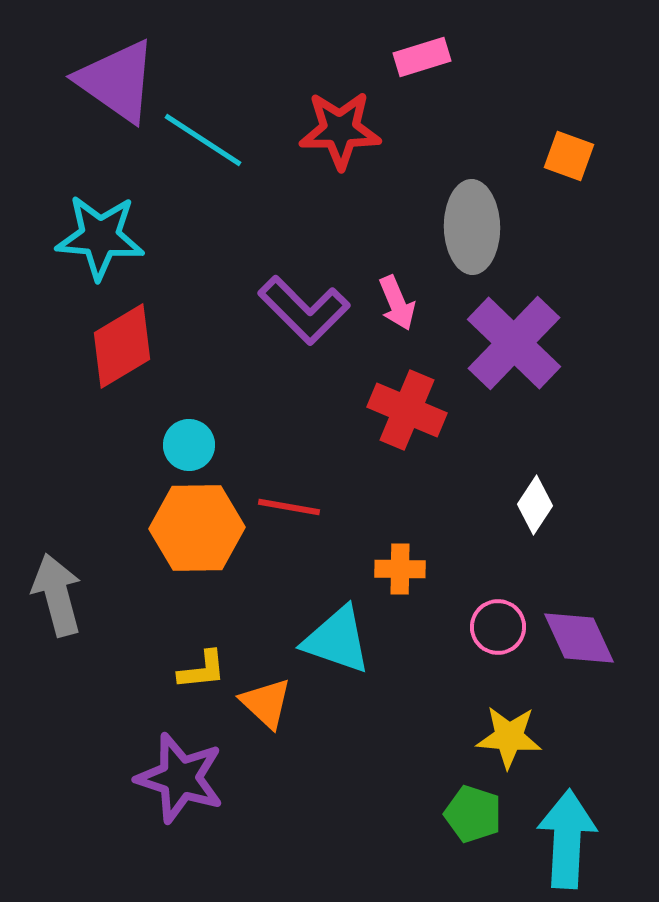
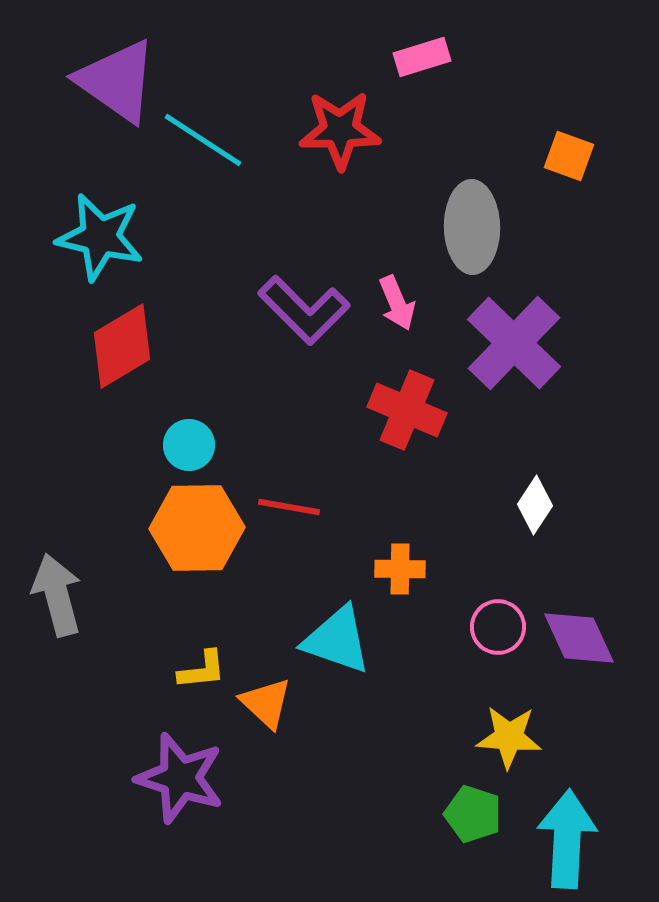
cyan star: rotated 8 degrees clockwise
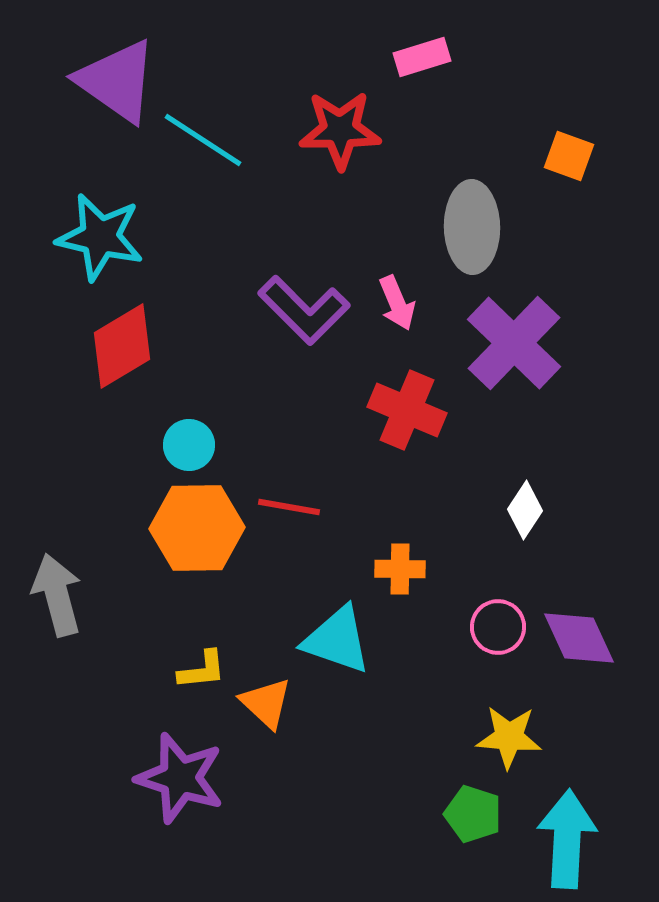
white diamond: moved 10 px left, 5 px down
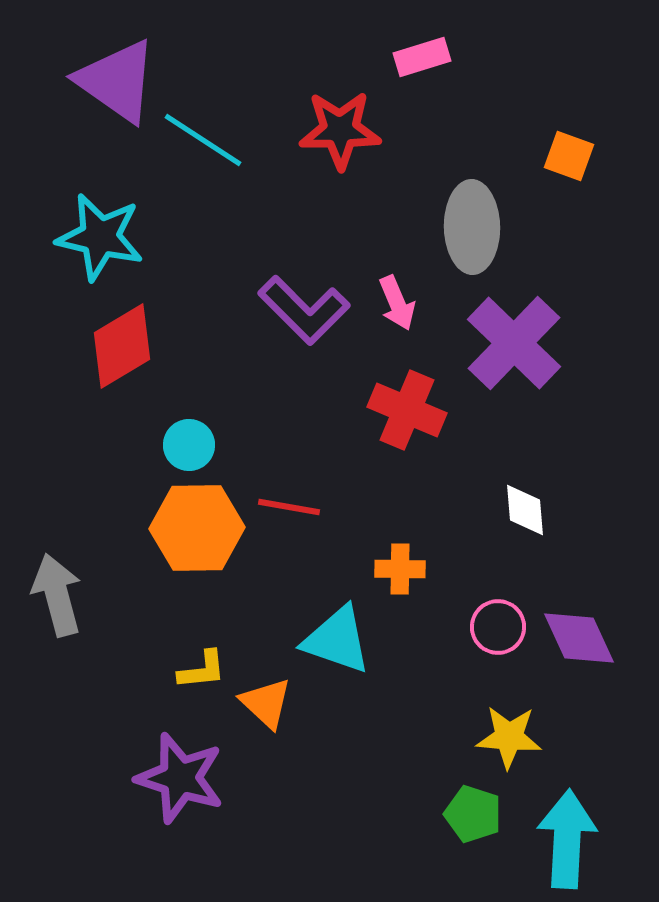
white diamond: rotated 38 degrees counterclockwise
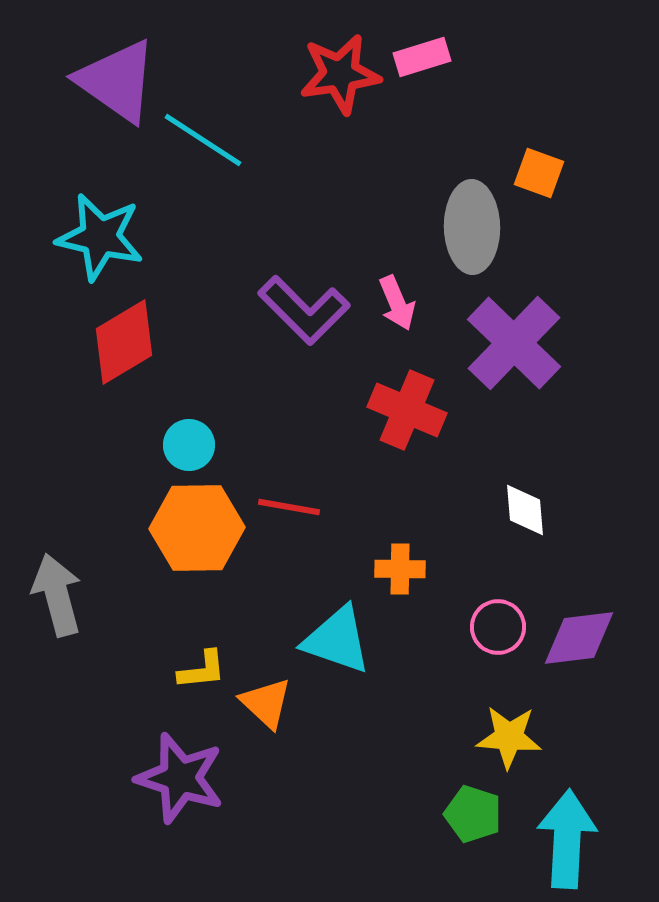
red star: moved 56 px up; rotated 8 degrees counterclockwise
orange square: moved 30 px left, 17 px down
red diamond: moved 2 px right, 4 px up
purple diamond: rotated 72 degrees counterclockwise
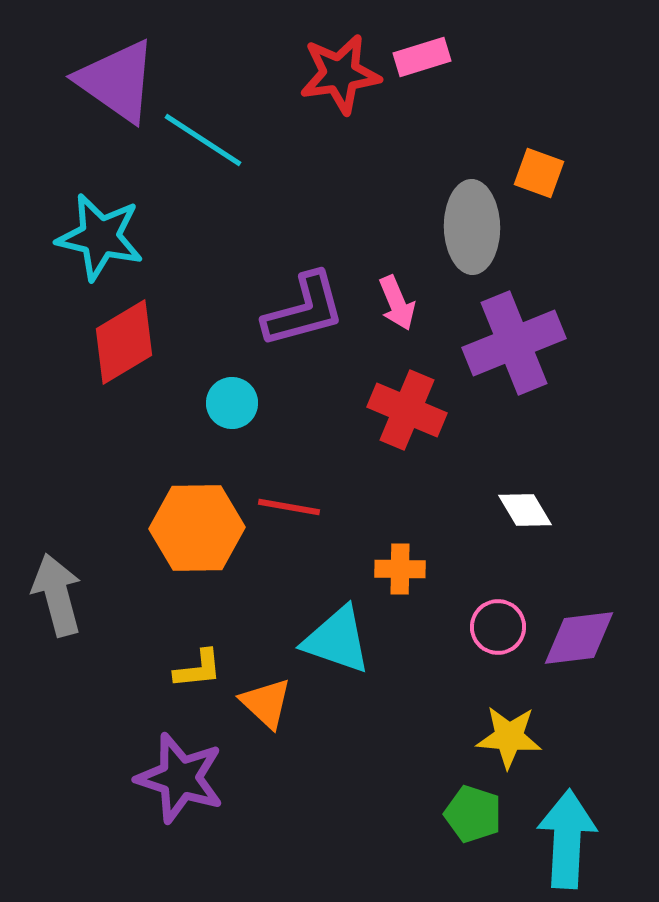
purple L-shape: rotated 60 degrees counterclockwise
purple cross: rotated 24 degrees clockwise
cyan circle: moved 43 px right, 42 px up
white diamond: rotated 26 degrees counterclockwise
yellow L-shape: moved 4 px left, 1 px up
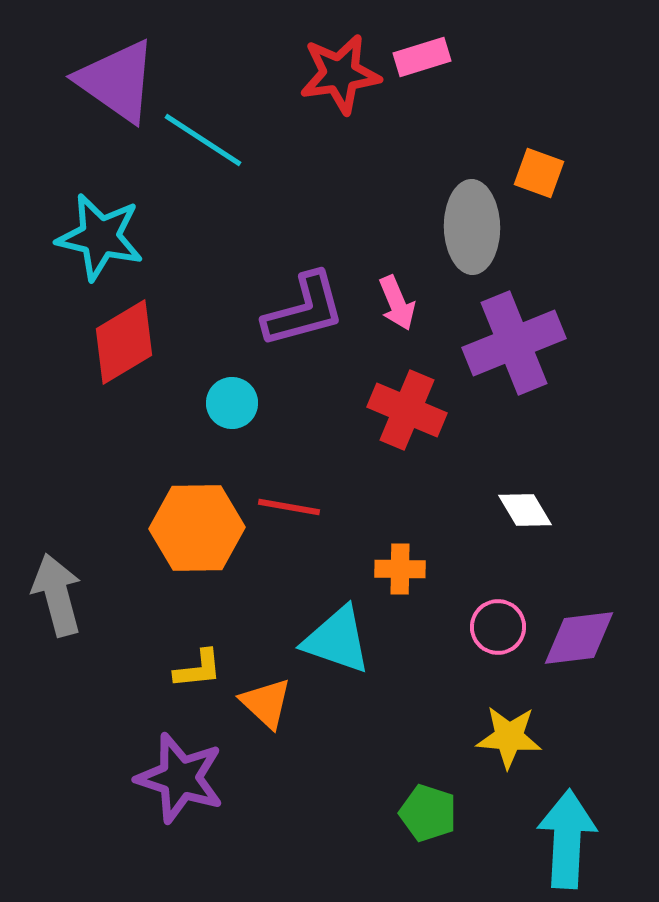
green pentagon: moved 45 px left, 1 px up
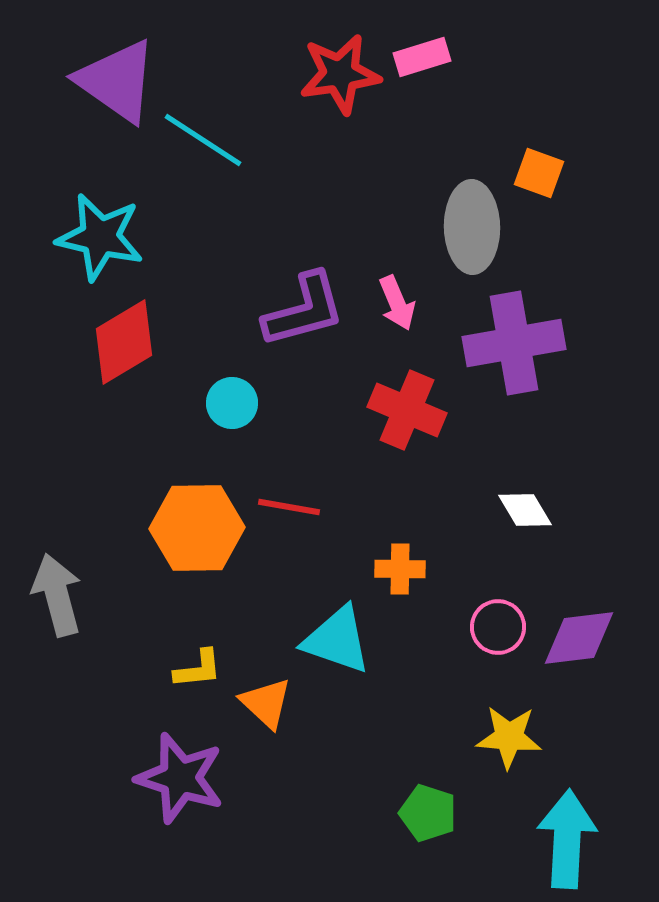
purple cross: rotated 12 degrees clockwise
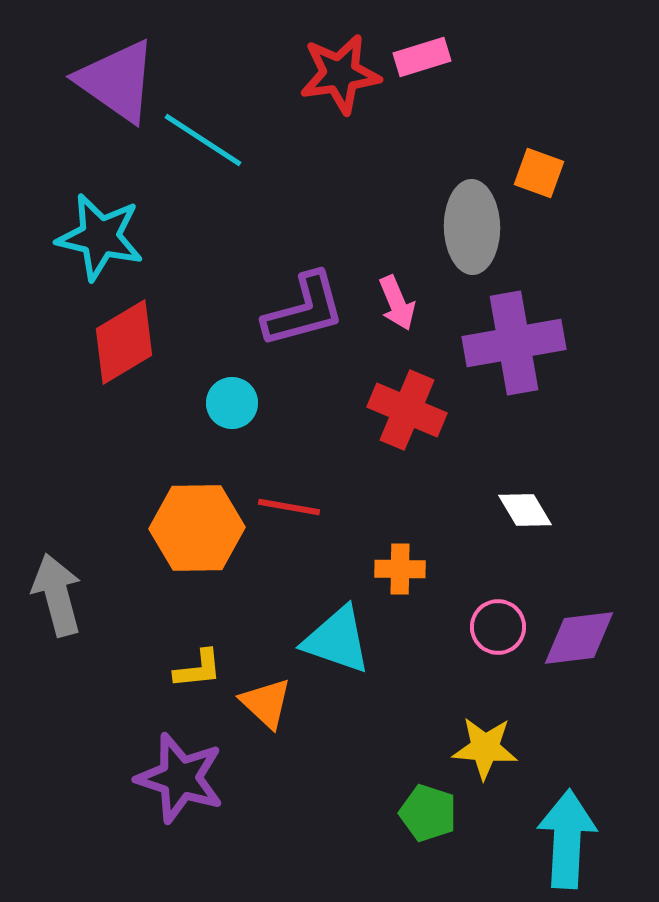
yellow star: moved 24 px left, 11 px down
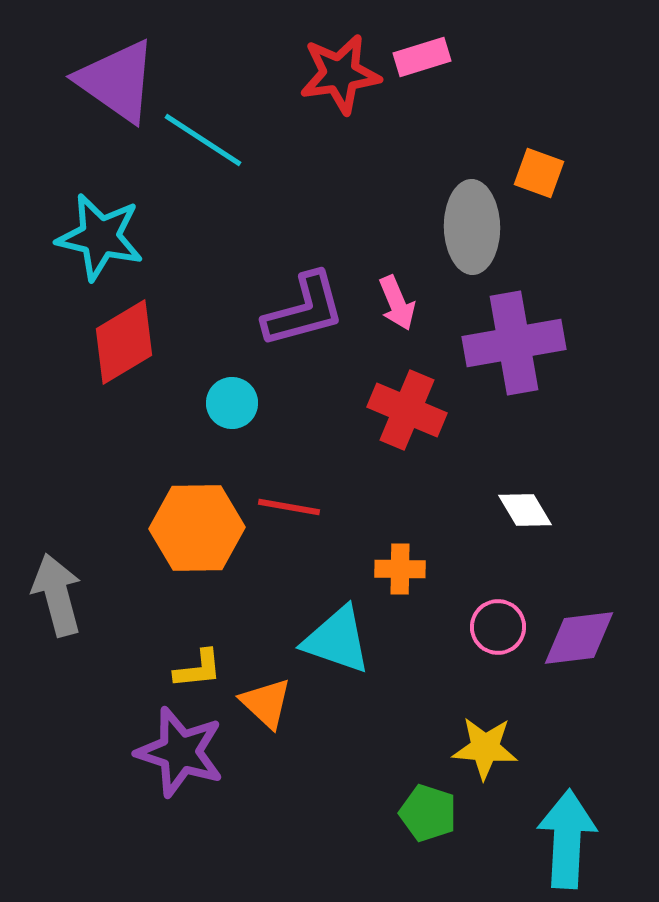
purple star: moved 26 px up
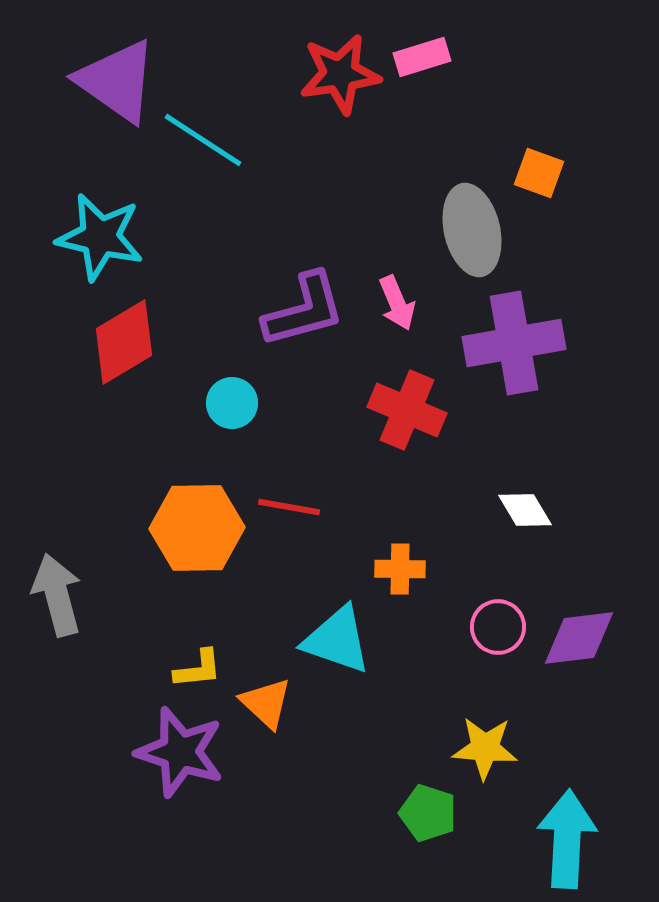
gray ellipse: moved 3 px down; rotated 12 degrees counterclockwise
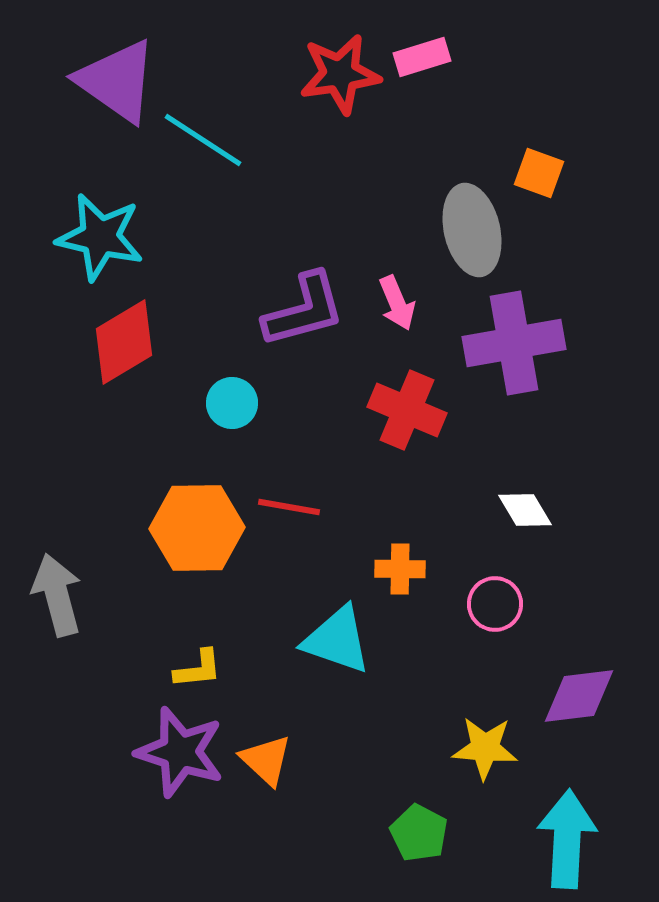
pink circle: moved 3 px left, 23 px up
purple diamond: moved 58 px down
orange triangle: moved 57 px down
green pentagon: moved 9 px left, 20 px down; rotated 10 degrees clockwise
